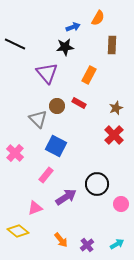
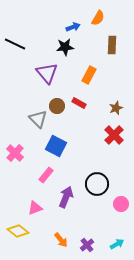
purple arrow: rotated 35 degrees counterclockwise
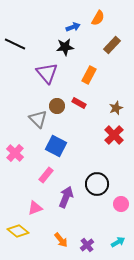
brown rectangle: rotated 42 degrees clockwise
cyan arrow: moved 1 px right, 2 px up
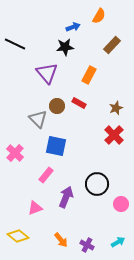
orange semicircle: moved 1 px right, 2 px up
blue square: rotated 15 degrees counterclockwise
yellow diamond: moved 5 px down
purple cross: rotated 24 degrees counterclockwise
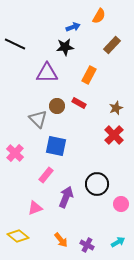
purple triangle: rotated 50 degrees counterclockwise
